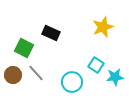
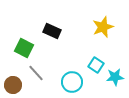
black rectangle: moved 1 px right, 2 px up
brown circle: moved 10 px down
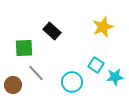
black rectangle: rotated 18 degrees clockwise
green square: rotated 30 degrees counterclockwise
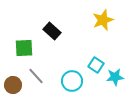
yellow star: moved 7 px up
gray line: moved 3 px down
cyan circle: moved 1 px up
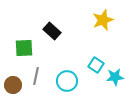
gray line: rotated 54 degrees clockwise
cyan circle: moved 5 px left
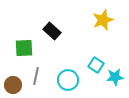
cyan circle: moved 1 px right, 1 px up
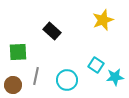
green square: moved 6 px left, 4 px down
cyan circle: moved 1 px left
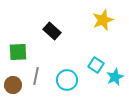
cyan star: rotated 18 degrees counterclockwise
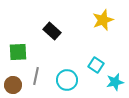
cyan star: moved 5 px down; rotated 12 degrees clockwise
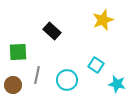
gray line: moved 1 px right, 1 px up
cyan star: moved 2 px right, 2 px down; rotated 24 degrees clockwise
